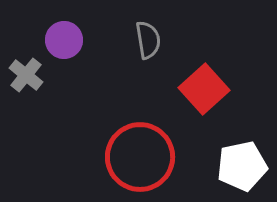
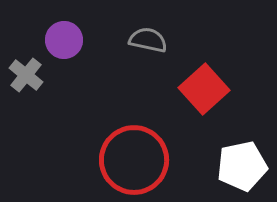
gray semicircle: rotated 69 degrees counterclockwise
red circle: moved 6 px left, 3 px down
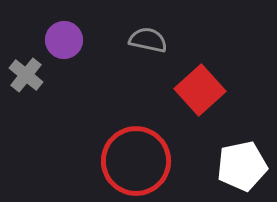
red square: moved 4 px left, 1 px down
red circle: moved 2 px right, 1 px down
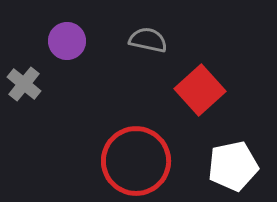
purple circle: moved 3 px right, 1 px down
gray cross: moved 2 px left, 9 px down
white pentagon: moved 9 px left
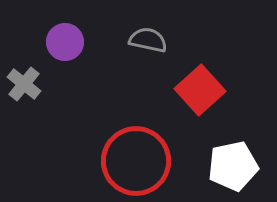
purple circle: moved 2 px left, 1 px down
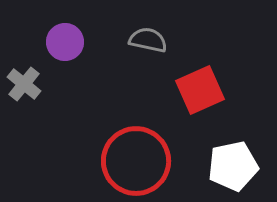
red square: rotated 18 degrees clockwise
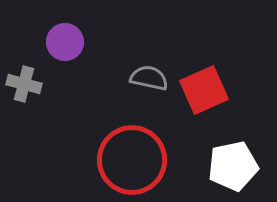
gray semicircle: moved 1 px right, 38 px down
gray cross: rotated 24 degrees counterclockwise
red square: moved 4 px right
red circle: moved 4 px left, 1 px up
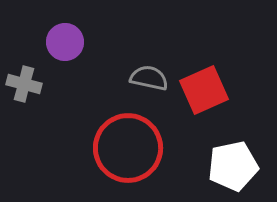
red circle: moved 4 px left, 12 px up
